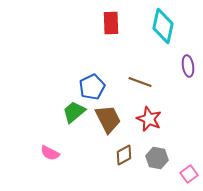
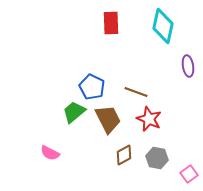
brown line: moved 4 px left, 10 px down
blue pentagon: rotated 20 degrees counterclockwise
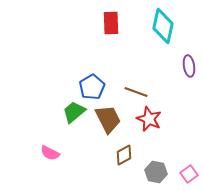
purple ellipse: moved 1 px right
blue pentagon: rotated 15 degrees clockwise
gray hexagon: moved 1 px left, 14 px down
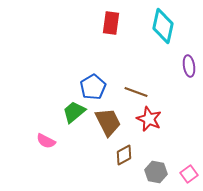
red rectangle: rotated 10 degrees clockwise
blue pentagon: moved 1 px right
brown trapezoid: moved 3 px down
pink semicircle: moved 4 px left, 12 px up
